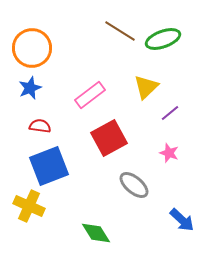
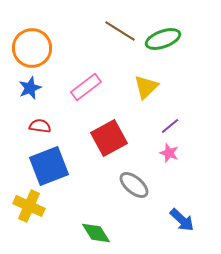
pink rectangle: moved 4 px left, 8 px up
purple line: moved 13 px down
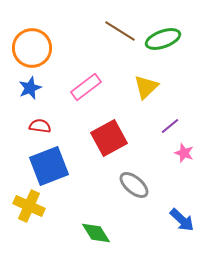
pink star: moved 15 px right
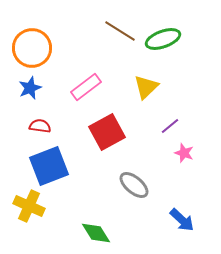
red square: moved 2 px left, 6 px up
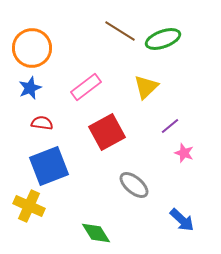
red semicircle: moved 2 px right, 3 px up
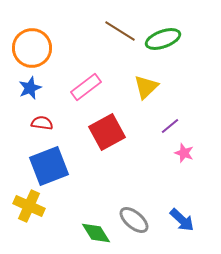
gray ellipse: moved 35 px down
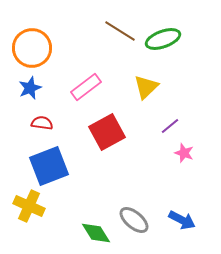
blue arrow: rotated 16 degrees counterclockwise
